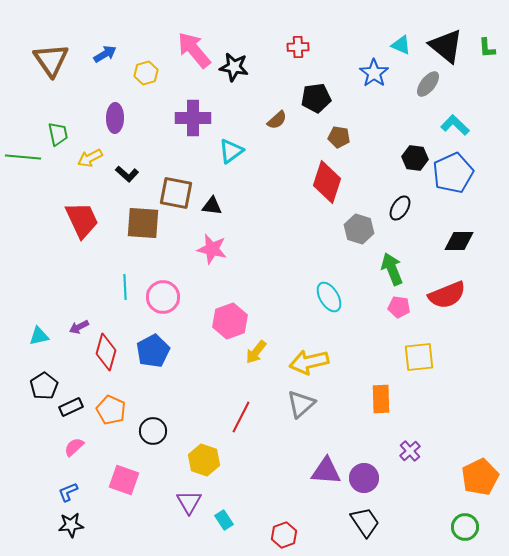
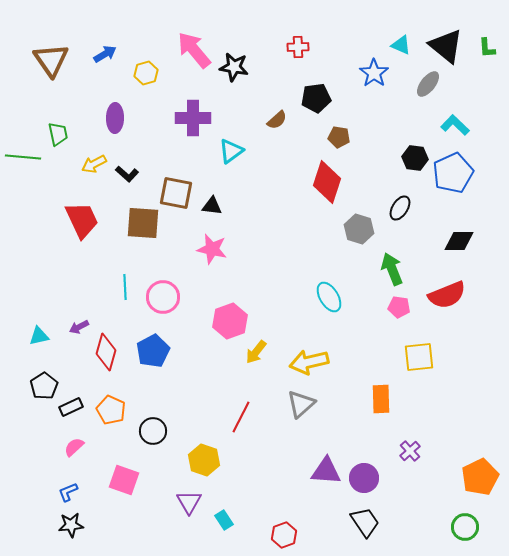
yellow arrow at (90, 158): moved 4 px right, 6 px down
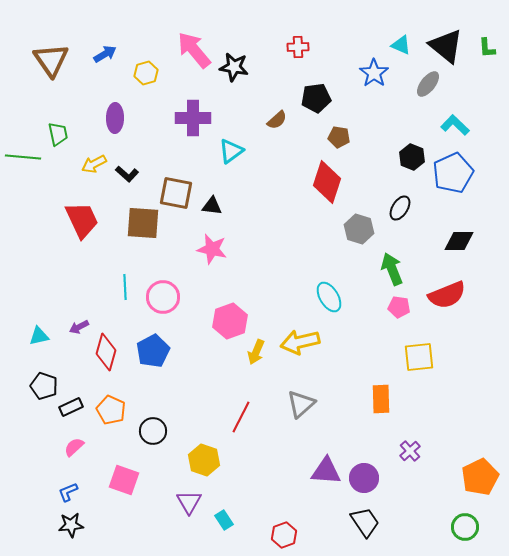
black hexagon at (415, 158): moved 3 px left, 1 px up; rotated 15 degrees clockwise
yellow arrow at (256, 352): rotated 15 degrees counterclockwise
yellow arrow at (309, 362): moved 9 px left, 20 px up
black pentagon at (44, 386): rotated 20 degrees counterclockwise
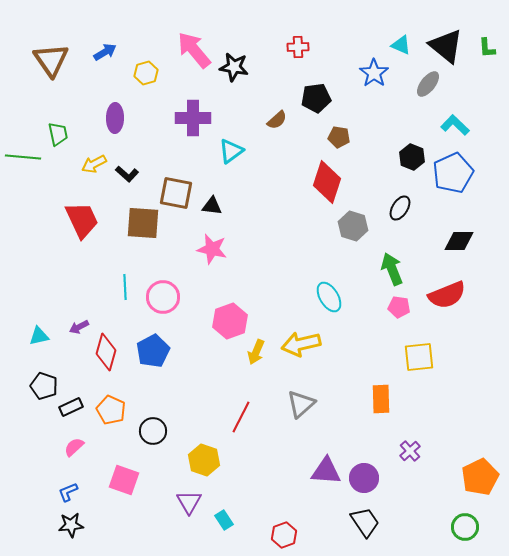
blue arrow at (105, 54): moved 2 px up
gray hexagon at (359, 229): moved 6 px left, 3 px up
yellow arrow at (300, 342): moved 1 px right, 2 px down
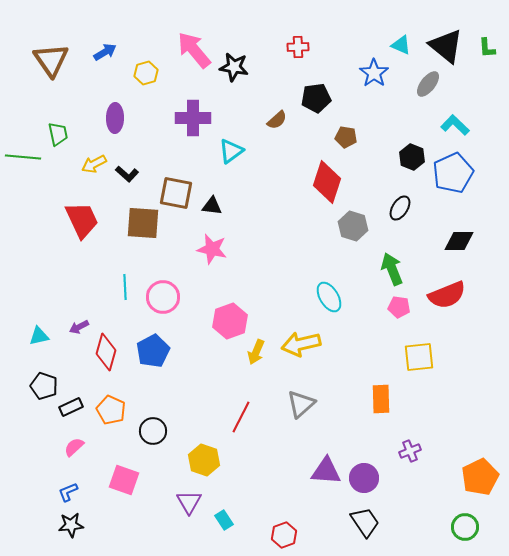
brown pentagon at (339, 137): moved 7 px right
purple cross at (410, 451): rotated 20 degrees clockwise
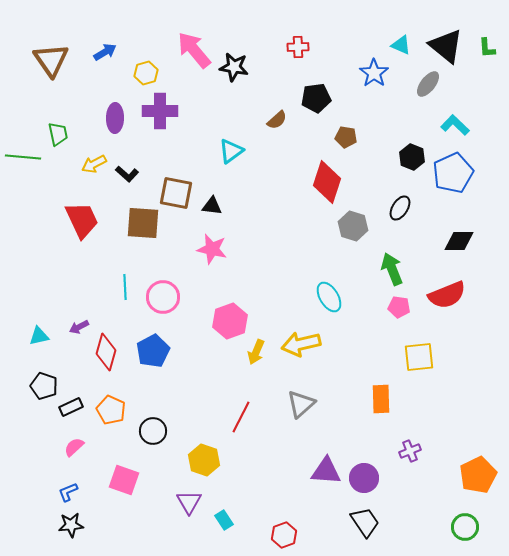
purple cross at (193, 118): moved 33 px left, 7 px up
orange pentagon at (480, 477): moved 2 px left, 2 px up
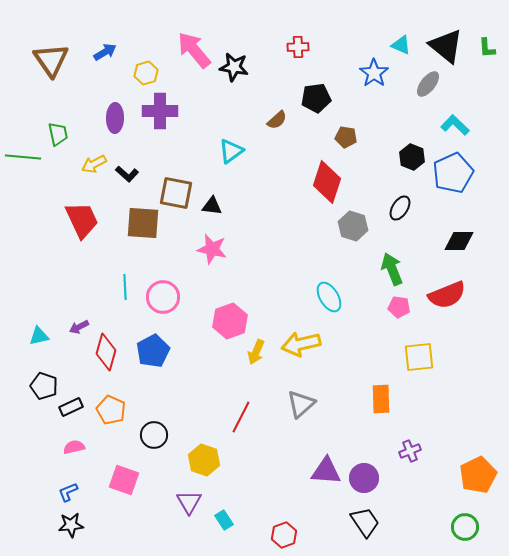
black circle at (153, 431): moved 1 px right, 4 px down
pink semicircle at (74, 447): rotated 30 degrees clockwise
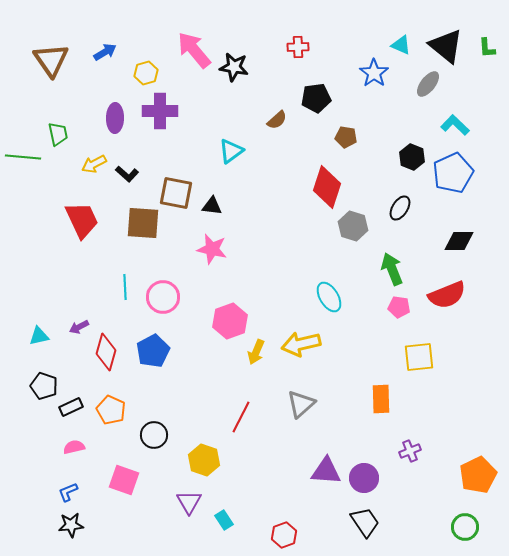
red diamond at (327, 182): moved 5 px down
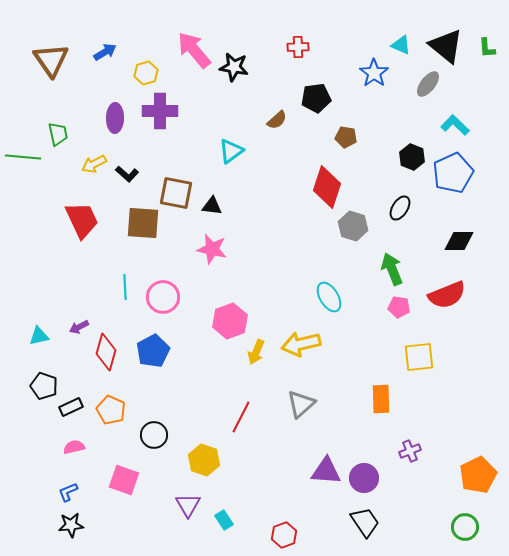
purple triangle at (189, 502): moved 1 px left, 3 px down
